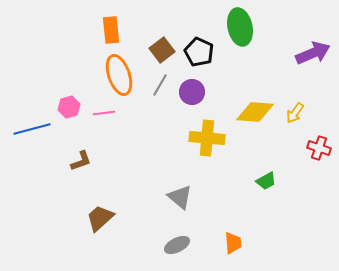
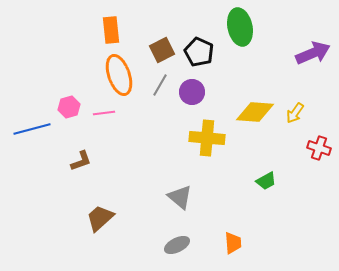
brown square: rotated 10 degrees clockwise
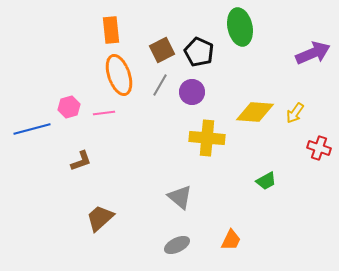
orange trapezoid: moved 2 px left, 3 px up; rotated 30 degrees clockwise
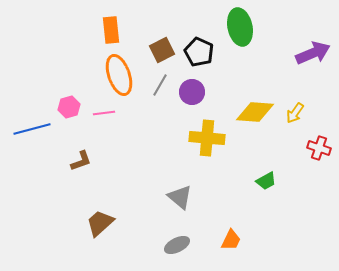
brown trapezoid: moved 5 px down
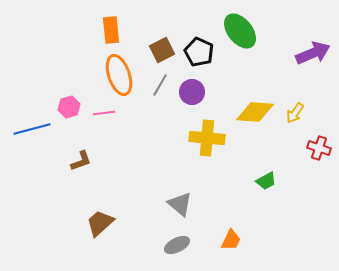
green ellipse: moved 4 px down; rotated 27 degrees counterclockwise
gray triangle: moved 7 px down
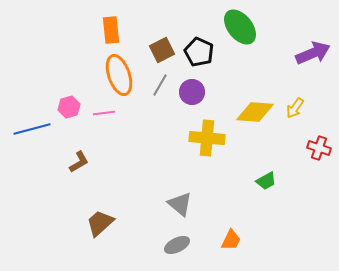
green ellipse: moved 4 px up
yellow arrow: moved 5 px up
brown L-shape: moved 2 px left, 1 px down; rotated 10 degrees counterclockwise
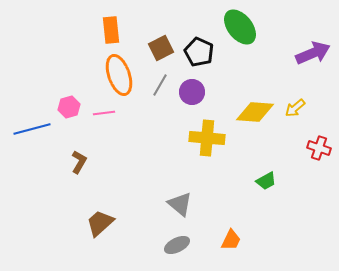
brown square: moved 1 px left, 2 px up
yellow arrow: rotated 15 degrees clockwise
brown L-shape: rotated 30 degrees counterclockwise
